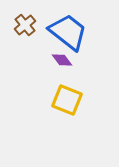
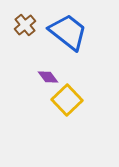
purple diamond: moved 14 px left, 17 px down
yellow square: rotated 24 degrees clockwise
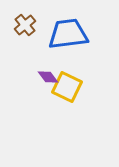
blue trapezoid: moved 2 px down; rotated 45 degrees counterclockwise
yellow square: moved 13 px up; rotated 20 degrees counterclockwise
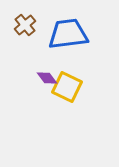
purple diamond: moved 1 px left, 1 px down
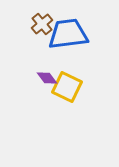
brown cross: moved 17 px right, 1 px up
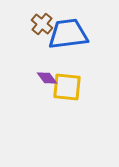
brown cross: rotated 10 degrees counterclockwise
yellow square: rotated 20 degrees counterclockwise
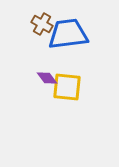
brown cross: rotated 10 degrees counterclockwise
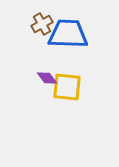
brown cross: rotated 30 degrees clockwise
blue trapezoid: rotated 9 degrees clockwise
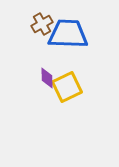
purple diamond: rotated 35 degrees clockwise
yellow square: rotated 32 degrees counterclockwise
